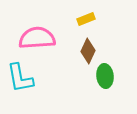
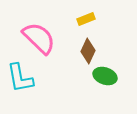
pink semicircle: moved 2 px right; rotated 48 degrees clockwise
green ellipse: rotated 65 degrees counterclockwise
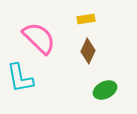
yellow rectangle: rotated 12 degrees clockwise
green ellipse: moved 14 px down; rotated 45 degrees counterclockwise
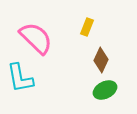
yellow rectangle: moved 1 px right, 8 px down; rotated 60 degrees counterclockwise
pink semicircle: moved 3 px left
brown diamond: moved 13 px right, 9 px down
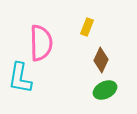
pink semicircle: moved 5 px right, 5 px down; rotated 45 degrees clockwise
cyan L-shape: rotated 20 degrees clockwise
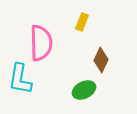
yellow rectangle: moved 5 px left, 5 px up
cyan L-shape: moved 1 px down
green ellipse: moved 21 px left
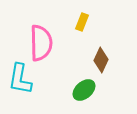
green ellipse: rotated 15 degrees counterclockwise
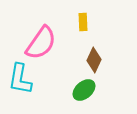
yellow rectangle: moved 1 px right; rotated 24 degrees counterclockwise
pink semicircle: rotated 36 degrees clockwise
brown diamond: moved 7 px left
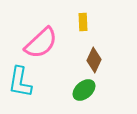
pink semicircle: rotated 12 degrees clockwise
cyan L-shape: moved 3 px down
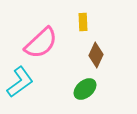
brown diamond: moved 2 px right, 5 px up
cyan L-shape: rotated 136 degrees counterclockwise
green ellipse: moved 1 px right, 1 px up
